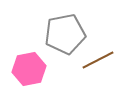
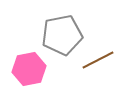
gray pentagon: moved 3 px left, 1 px down
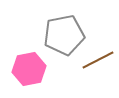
gray pentagon: moved 2 px right
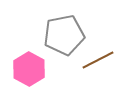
pink hexagon: rotated 20 degrees counterclockwise
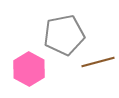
brown line: moved 2 px down; rotated 12 degrees clockwise
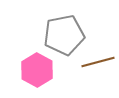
pink hexagon: moved 8 px right, 1 px down
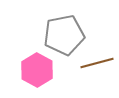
brown line: moved 1 px left, 1 px down
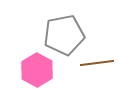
brown line: rotated 8 degrees clockwise
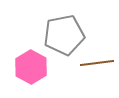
pink hexagon: moved 6 px left, 3 px up
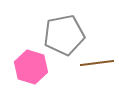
pink hexagon: rotated 12 degrees counterclockwise
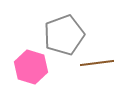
gray pentagon: rotated 9 degrees counterclockwise
